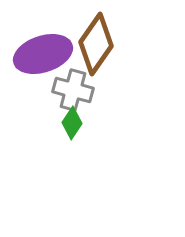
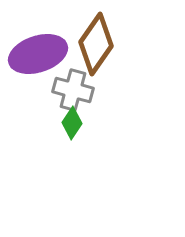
purple ellipse: moved 5 px left
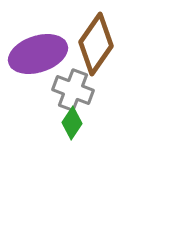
gray cross: rotated 6 degrees clockwise
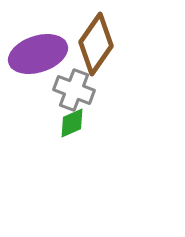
gray cross: moved 1 px right
green diamond: rotated 32 degrees clockwise
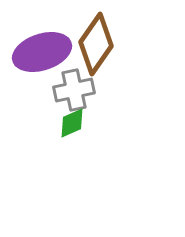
purple ellipse: moved 4 px right, 2 px up
gray cross: rotated 33 degrees counterclockwise
